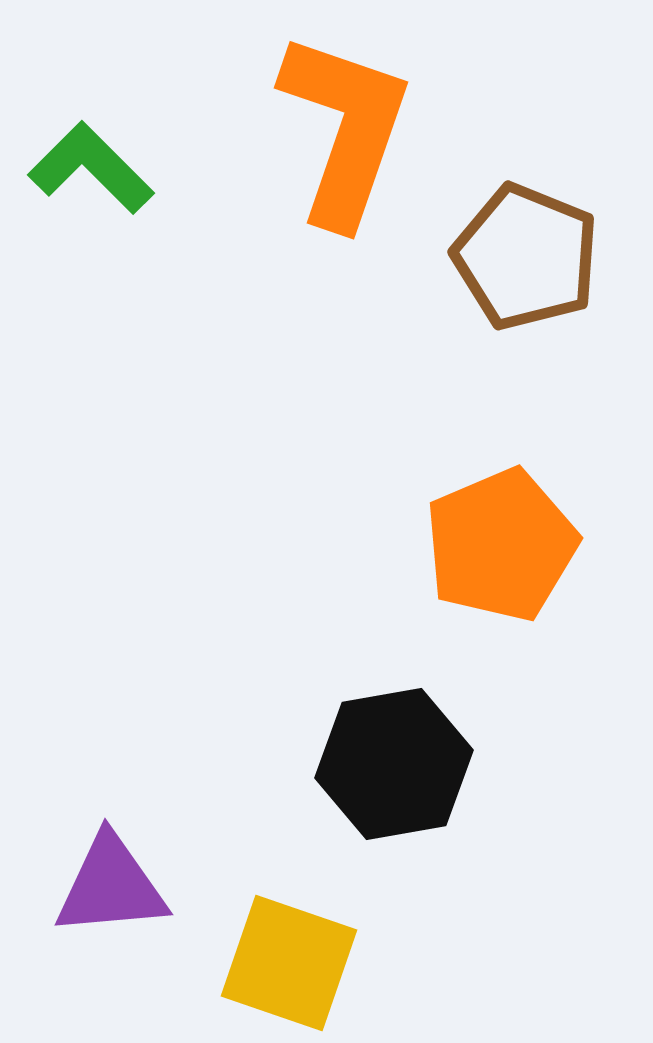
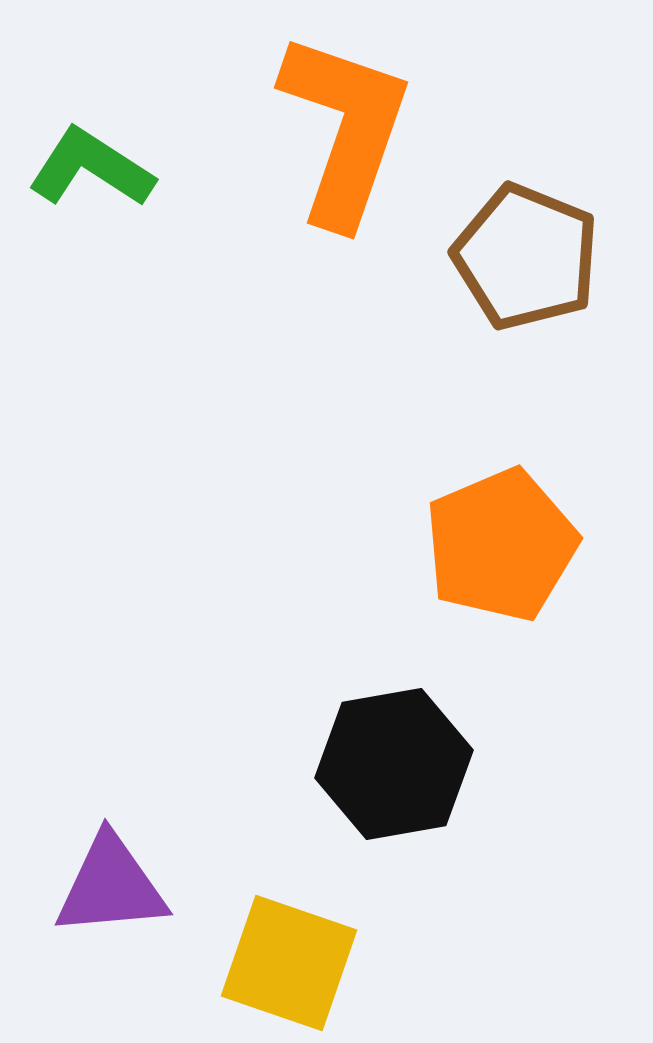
green L-shape: rotated 12 degrees counterclockwise
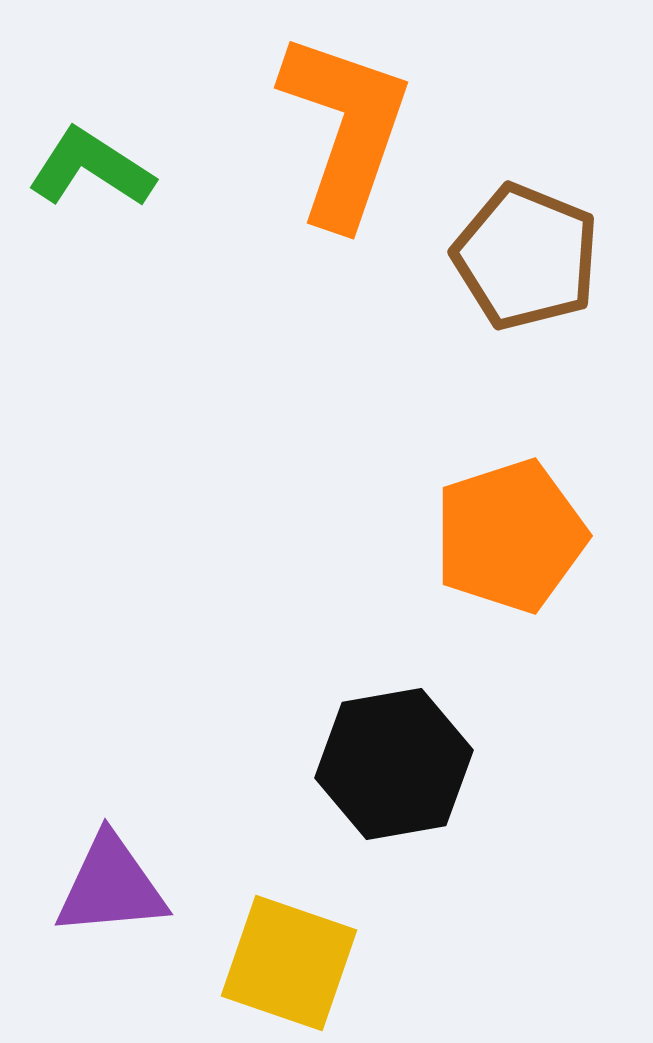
orange pentagon: moved 9 px right, 9 px up; rotated 5 degrees clockwise
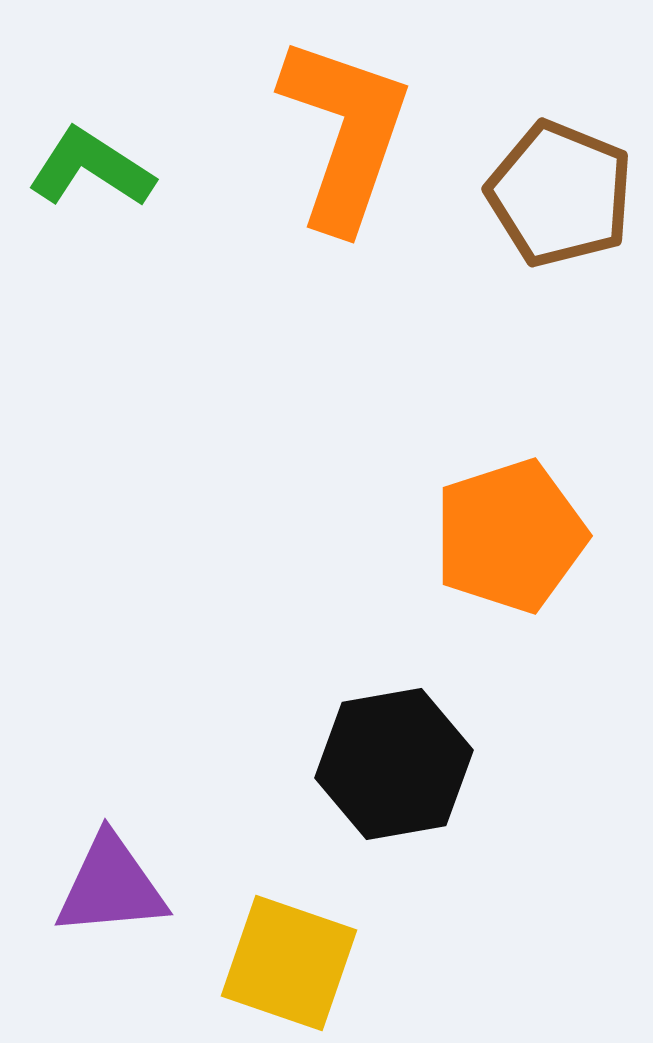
orange L-shape: moved 4 px down
brown pentagon: moved 34 px right, 63 px up
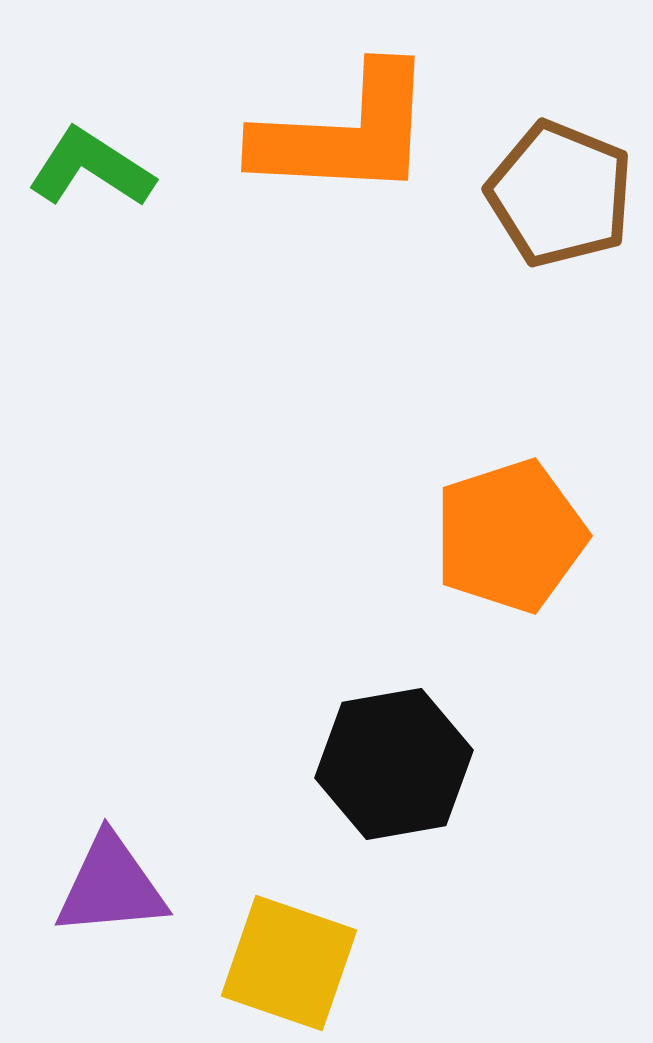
orange L-shape: rotated 74 degrees clockwise
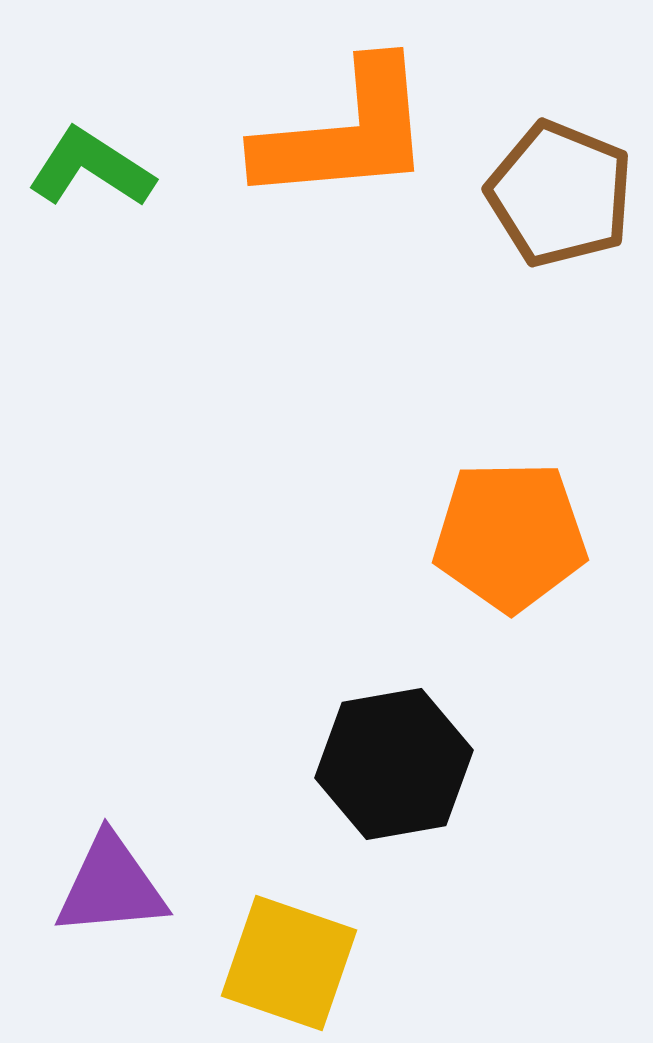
orange L-shape: rotated 8 degrees counterclockwise
orange pentagon: rotated 17 degrees clockwise
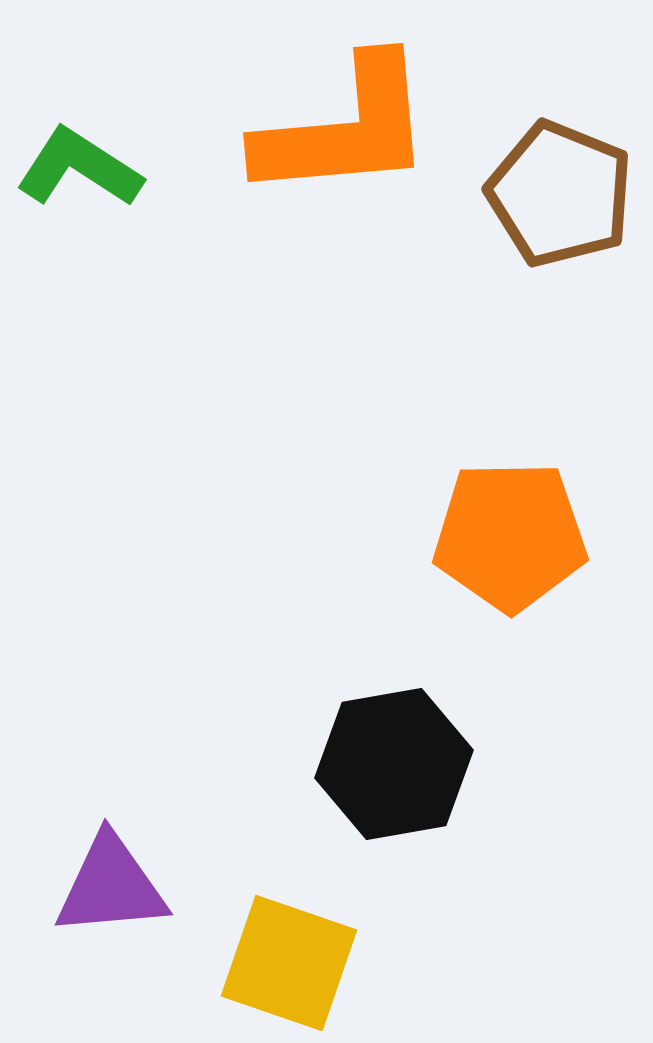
orange L-shape: moved 4 px up
green L-shape: moved 12 px left
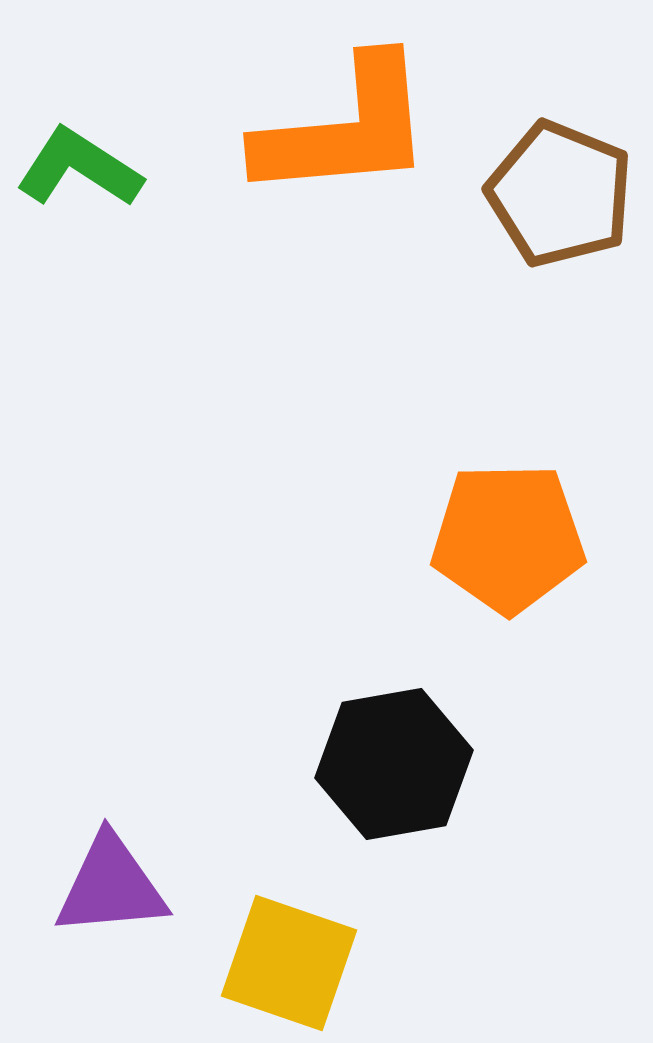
orange pentagon: moved 2 px left, 2 px down
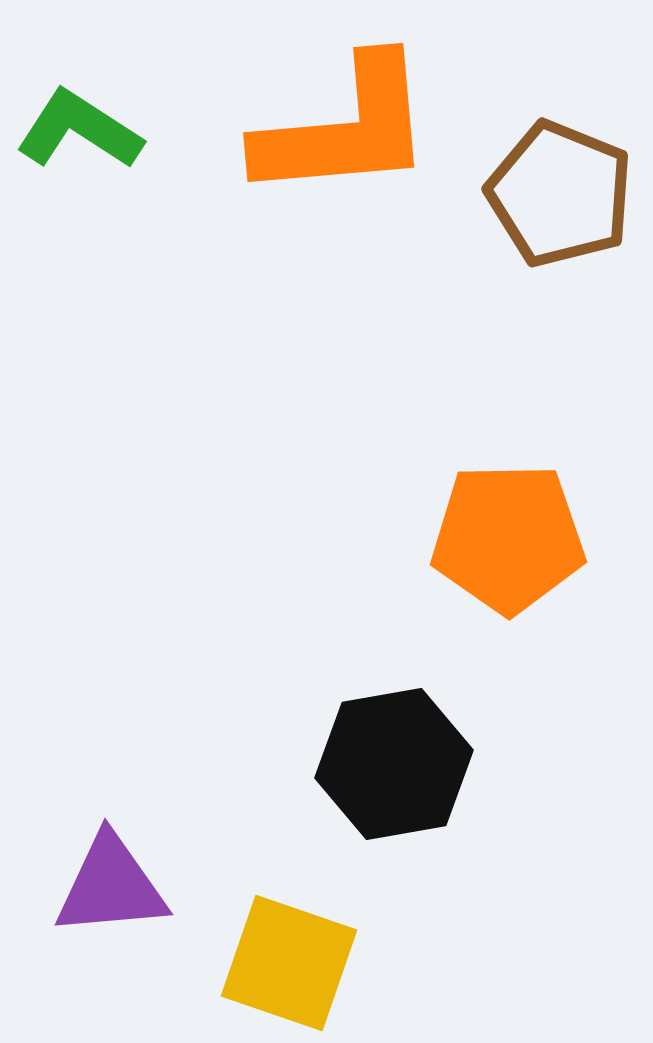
green L-shape: moved 38 px up
